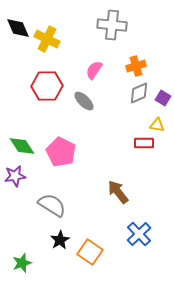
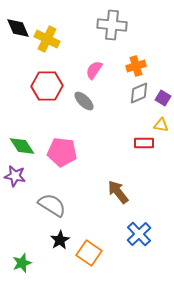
yellow triangle: moved 4 px right
pink pentagon: moved 1 px right; rotated 20 degrees counterclockwise
purple star: rotated 20 degrees clockwise
orange square: moved 1 px left, 1 px down
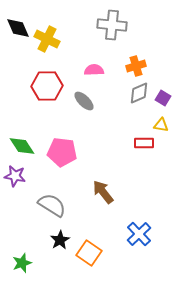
pink semicircle: rotated 54 degrees clockwise
brown arrow: moved 15 px left
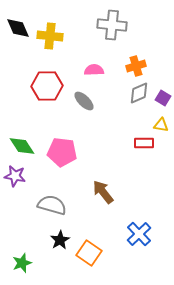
yellow cross: moved 3 px right, 3 px up; rotated 20 degrees counterclockwise
gray semicircle: rotated 16 degrees counterclockwise
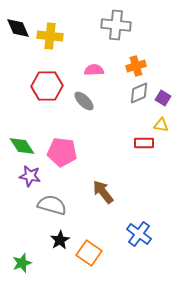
gray cross: moved 4 px right
purple star: moved 15 px right
blue cross: rotated 10 degrees counterclockwise
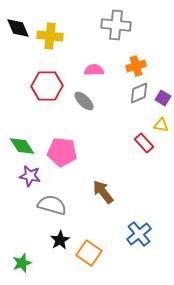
red rectangle: rotated 48 degrees clockwise
blue cross: rotated 15 degrees clockwise
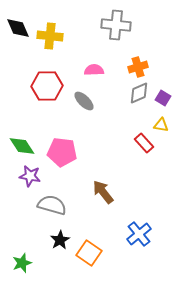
orange cross: moved 2 px right, 1 px down
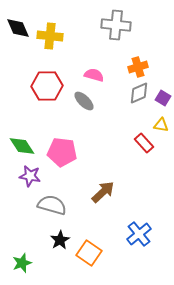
pink semicircle: moved 5 px down; rotated 18 degrees clockwise
brown arrow: rotated 85 degrees clockwise
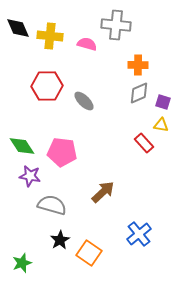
orange cross: moved 2 px up; rotated 18 degrees clockwise
pink semicircle: moved 7 px left, 31 px up
purple square: moved 4 px down; rotated 14 degrees counterclockwise
